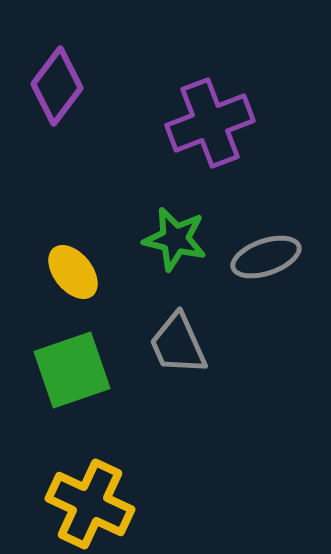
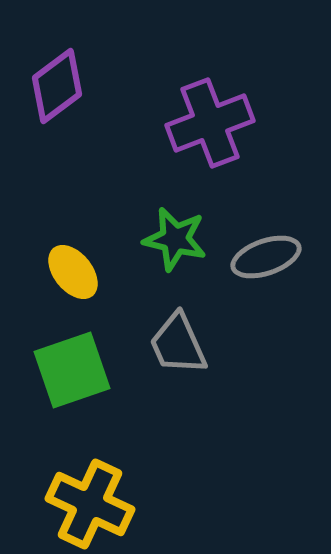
purple diamond: rotated 16 degrees clockwise
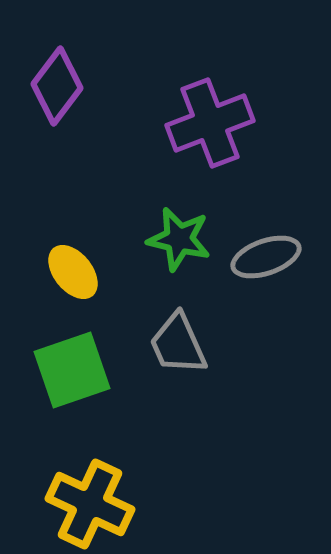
purple diamond: rotated 16 degrees counterclockwise
green star: moved 4 px right
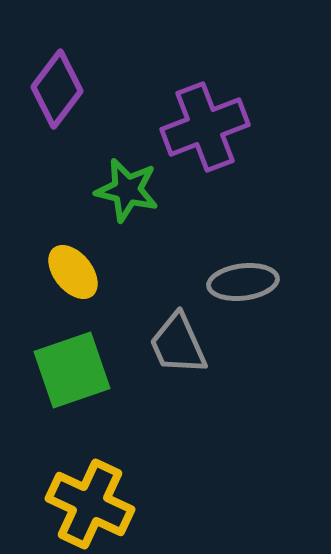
purple diamond: moved 3 px down
purple cross: moved 5 px left, 4 px down
green star: moved 52 px left, 49 px up
gray ellipse: moved 23 px left, 25 px down; rotated 12 degrees clockwise
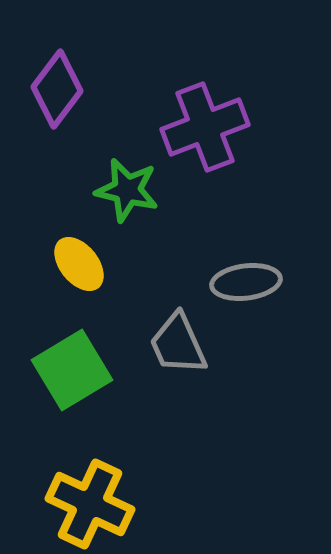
yellow ellipse: moved 6 px right, 8 px up
gray ellipse: moved 3 px right
green square: rotated 12 degrees counterclockwise
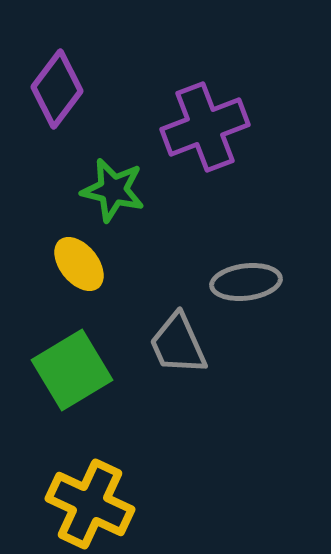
green star: moved 14 px left
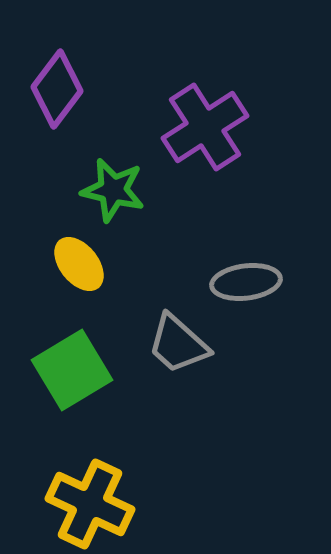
purple cross: rotated 12 degrees counterclockwise
gray trapezoid: rotated 24 degrees counterclockwise
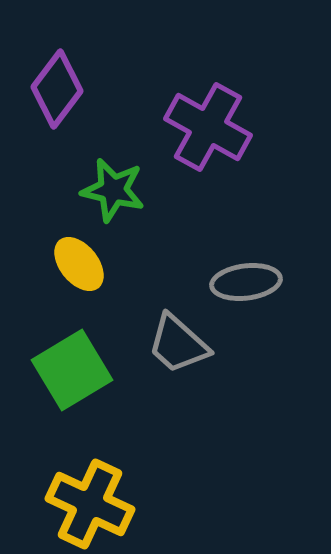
purple cross: moved 3 px right; rotated 28 degrees counterclockwise
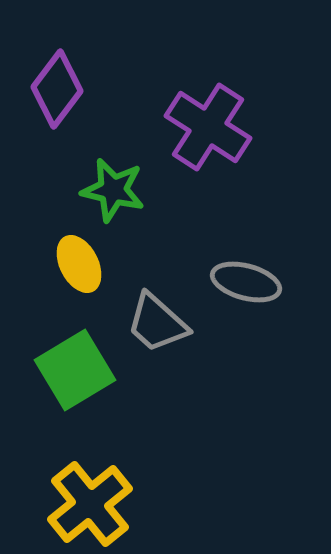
purple cross: rotated 4 degrees clockwise
yellow ellipse: rotated 12 degrees clockwise
gray ellipse: rotated 22 degrees clockwise
gray trapezoid: moved 21 px left, 21 px up
green square: moved 3 px right
yellow cross: rotated 26 degrees clockwise
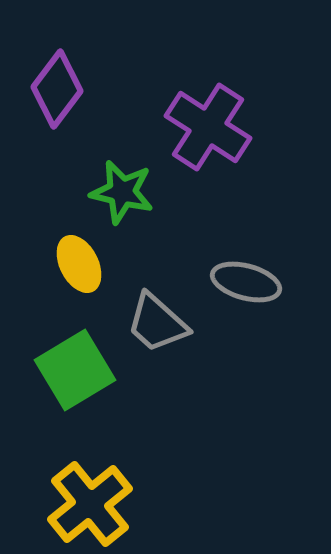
green star: moved 9 px right, 2 px down
